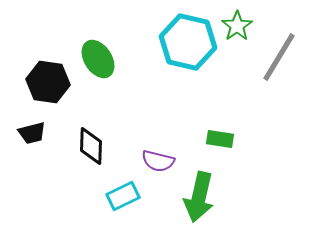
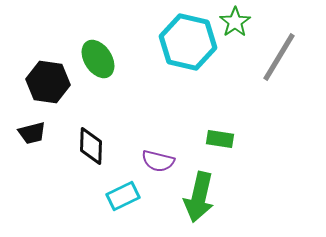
green star: moved 2 px left, 4 px up
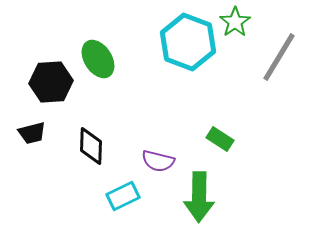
cyan hexagon: rotated 8 degrees clockwise
black hexagon: moved 3 px right; rotated 12 degrees counterclockwise
green rectangle: rotated 24 degrees clockwise
green arrow: rotated 12 degrees counterclockwise
